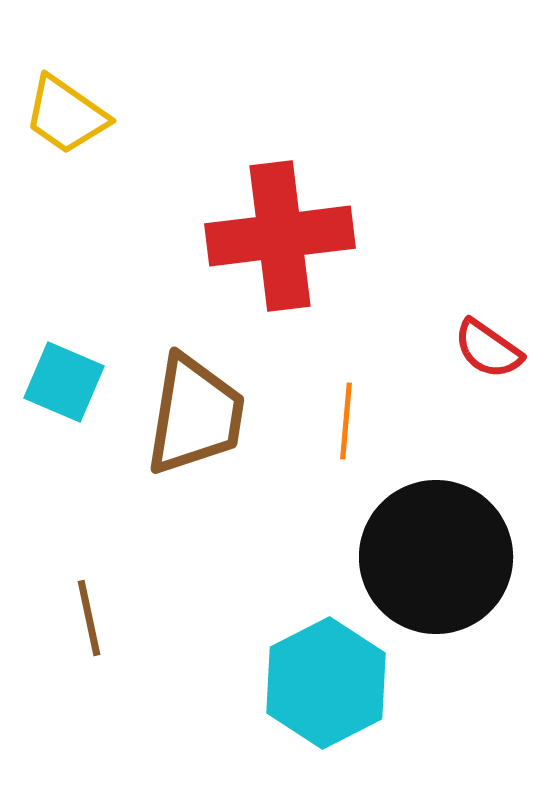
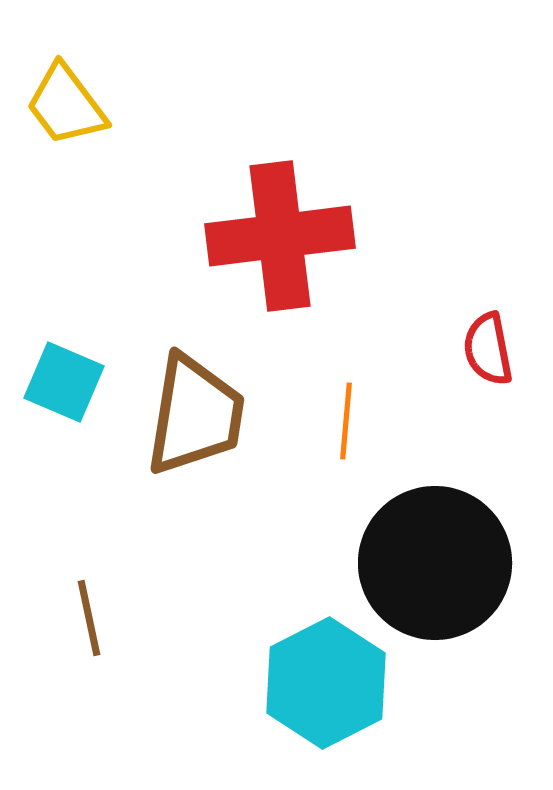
yellow trapezoid: moved 10 px up; rotated 18 degrees clockwise
red semicircle: rotated 44 degrees clockwise
black circle: moved 1 px left, 6 px down
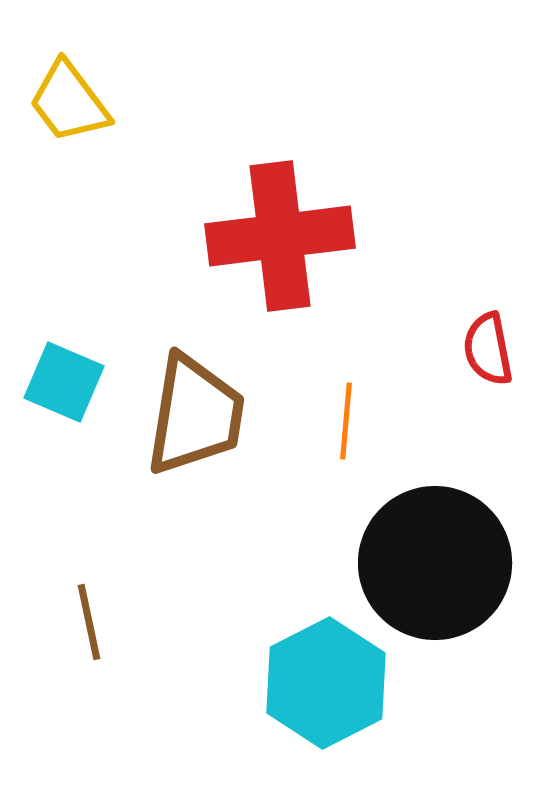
yellow trapezoid: moved 3 px right, 3 px up
brown line: moved 4 px down
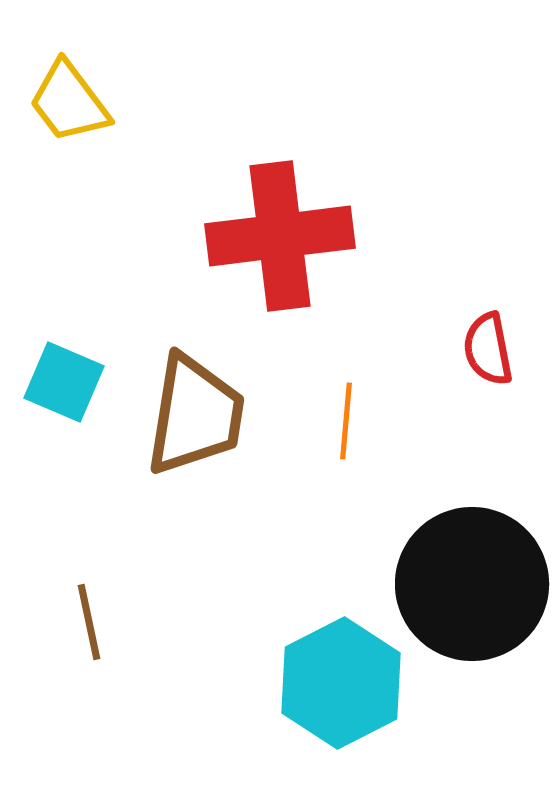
black circle: moved 37 px right, 21 px down
cyan hexagon: moved 15 px right
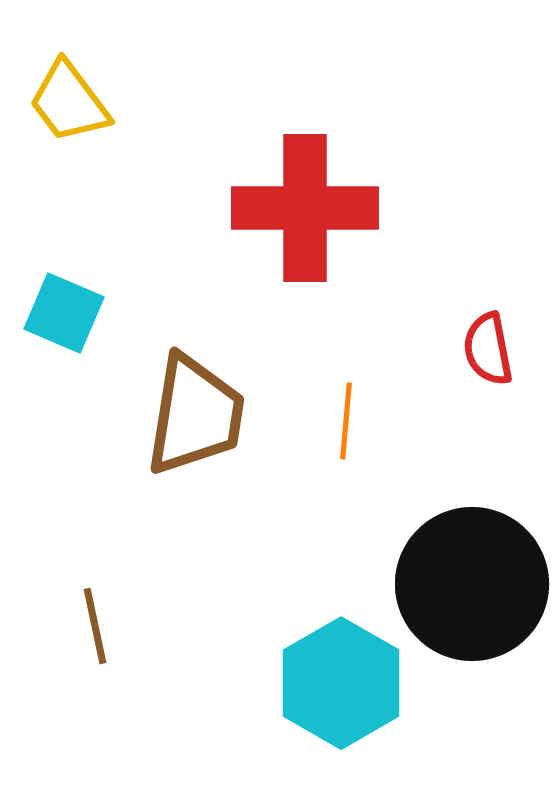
red cross: moved 25 px right, 28 px up; rotated 7 degrees clockwise
cyan square: moved 69 px up
brown line: moved 6 px right, 4 px down
cyan hexagon: rotated 3 degrees counterclockwise
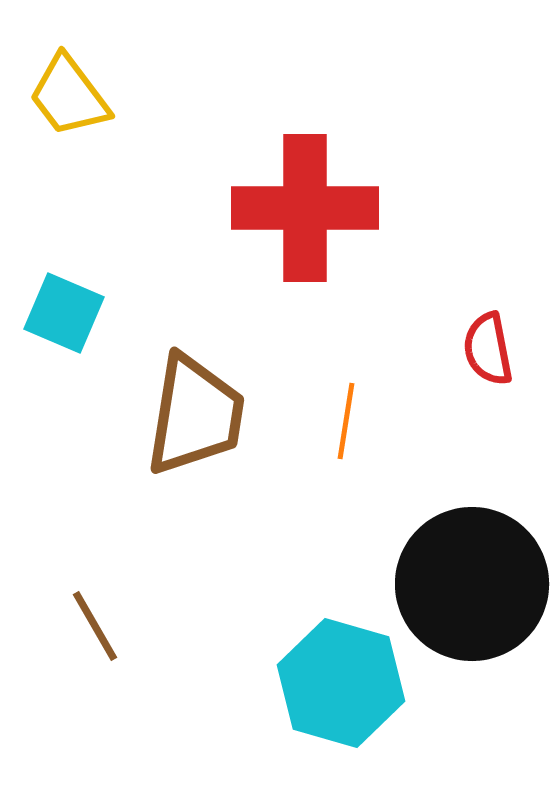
yellow trapezoid: moved 6 px up
orange line: rotated 4 degrees clockwise
brown line: rotated 18 degrees counterclockwise
cyan hexagon: rotated 14 degrees counterclockwise
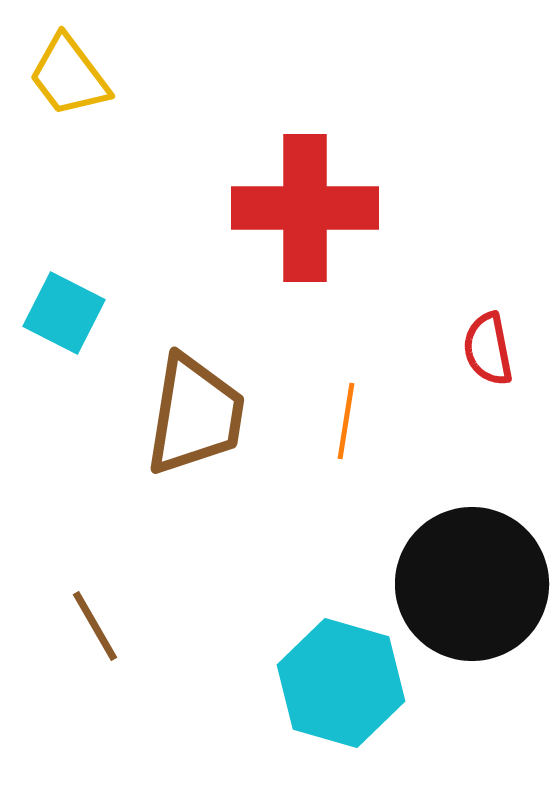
yellow trapezoid: moved 20 px up
cyan square: rotated 4 degrees clockwise
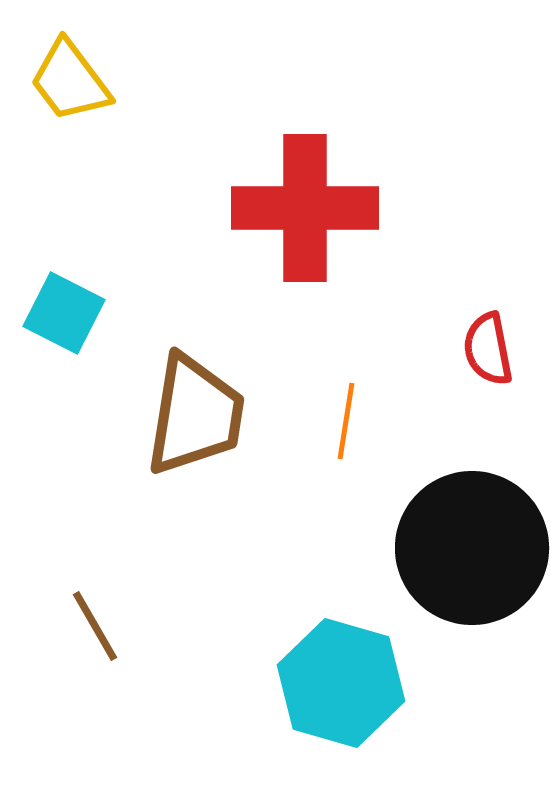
yellow trapezoid: moved 1 px right, 5 px down
black circle: moved 36 px up
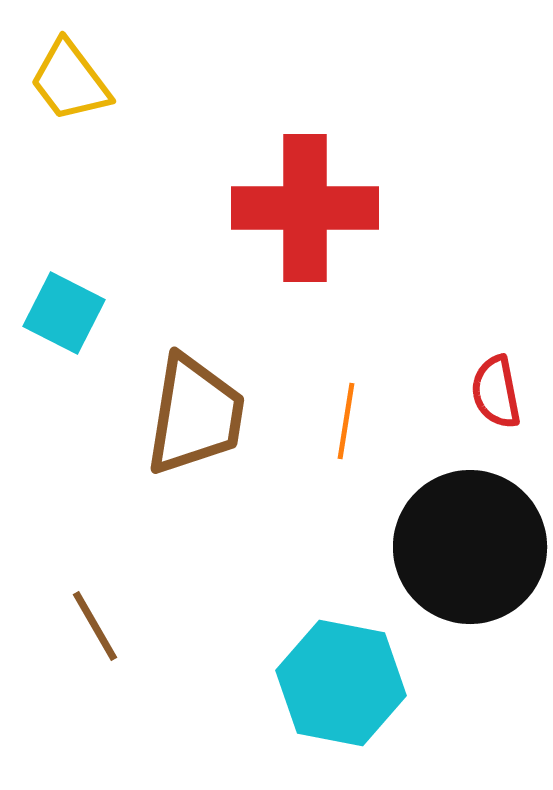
red semicircle: moved 8 px right, 43 px down
black circle: moved 2 px left, 1 px up
cyan hexagon: rotated 5 degrees counterclockwise
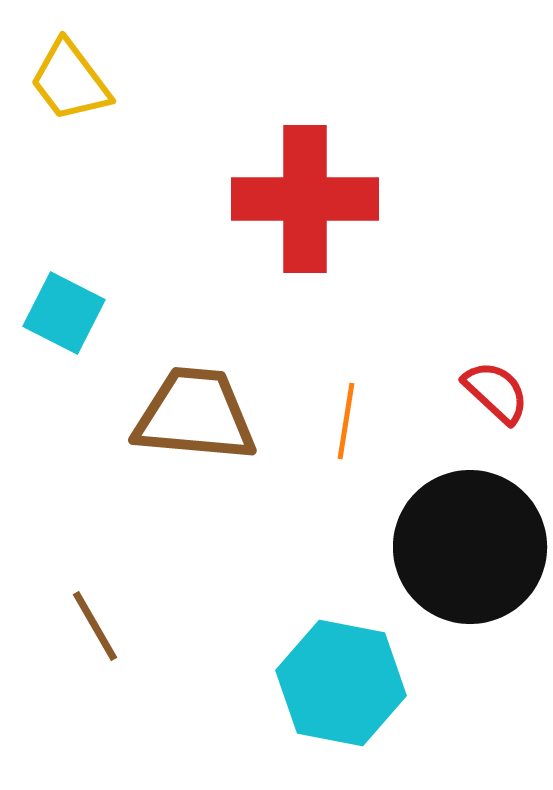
red cross: moved 9 px up
red semicircle: rotated 144 degrees clockwise
brown trapezoid: rotated 94 degrees counterclockwise
